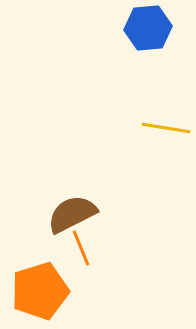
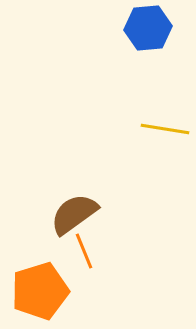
yellow line: moved 1 px left, 1 px down
brown semicircle: moved 2 px right; rotated 9 degrees counterclockwise
orange line: moved 3 px right, 3 px down
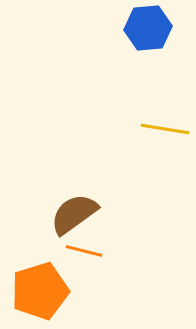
orange line: rotated 54 degrees counterclockwise
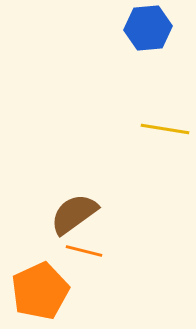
orange pentagon: rotated 8 degrees counterclockwise
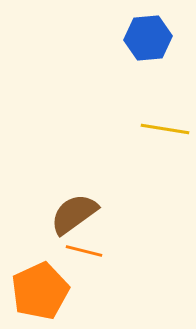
blue hexagon: moved 10 px down
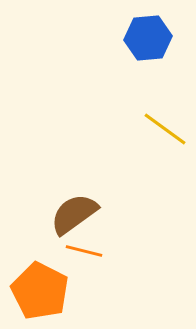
yellow line: rotated 27 degrees clockwise
orange pentagon: rotated 20 degrees counterclockwise
